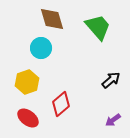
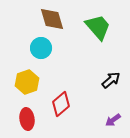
red ellipse: moved 1 px left, 1 px down; rotated 45 degrees clockwise
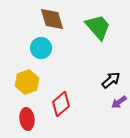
purple arrow: moved 6 px right, 18 px up
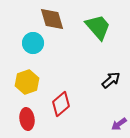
cyan circle: moved 8 px left, 5 px up
purple arrow: moved 22 px down
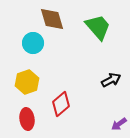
black arrow: rotated 12 degrees clockwise
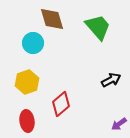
red ellipse: moved 2 px down
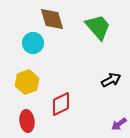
red diamond: rotated 15 degrees clockwise
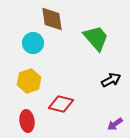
brown diamond: rotated 8 degrees clockwise
green trapezoid: moved 2 px left, 11 px down
yellow hexagon: moved 2 px right, 1 px up
red diamond: rotated 40 degrees clockwise
purple arrow: moved 4 px left
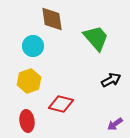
cyan circle: moved 3 px down
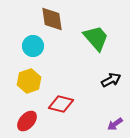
red ellipse: rotated 50 degrees clockwise
